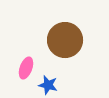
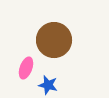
brown circle: moved 11 px left
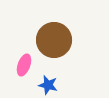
pink ellipse: moved 2 px left, 3 px up
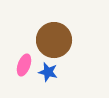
blue star: moved 13 px up
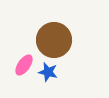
pink ellipse: rotated 15 degrees clockwise
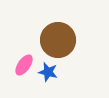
brown circle: moved 4 px right
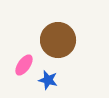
blue star: moved 8 px down
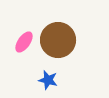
pink ellipse: moved 23 px up
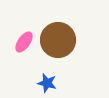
blue star: moved 1 px left, 3 px down
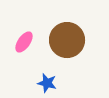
brown circle: moved 9 px right
